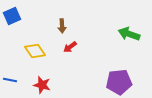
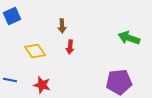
green arrow: moved 4 px down
red arrow: rotated 48 degrees counterclockwise
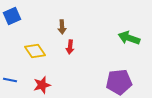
brown arrow: moved 1 px down
red star: rotated 30 degrees counterclockwise
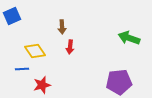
blue line: moved 12 px right, 11 px up; rotated 16 degrees counterclockwise
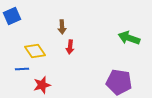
purple pentagon: rotated 15 degrees clockwise
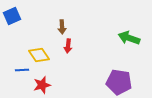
red arrow: moved 2 px left, 1 px up
yellow diamond: moved 4 px right, 4 px down
blue line: moved 1 px down
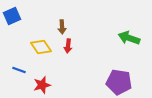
yellow diamond: moved 2 px right, 8 px up
blue line: moved 3 px left; rotated 24 degrees clockwise
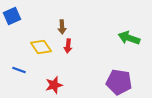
red star: moved 12 px right
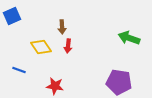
red star: moved 1 px right, 1 px down; rotated 24 degrees clockwise
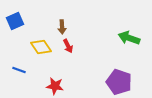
blue square: moved 3 px right, 5 px down
red arrow: rotated 32 degrees counterclockwise
purple pentagon: rotated 10 degrees clockwise
